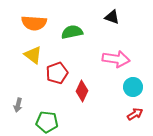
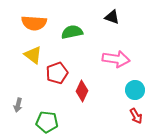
cyan circle: moved 2 px right, 3 px down
red arrow: moved 1 px right, 2 px down; rotated 91 degrees clockwise
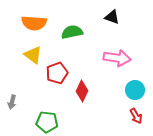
pink arrow: moved 1 px right, 1 px up
gray arrow: moved 6 px left, 3 px up
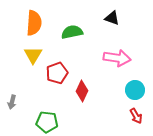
black triangle: moved 1 px down
orange semicircle: rotated 90 degrees counterclockwise
yellow triangle: rotated 24 degrees clockwise
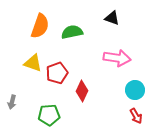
orange semicircle: moved 6 px right, 3 px down; rotated 15 degrees clockwise
yellow triangle: moved 8 px down; rotated 42 degrees counterclockwise
green pentagon: moved 2 px right, 7 px up; rotated 10 degrees counterclockwise
